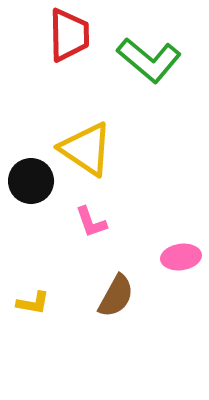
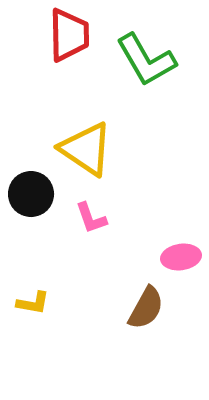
green L-shape: moved 3 px left; rotated 20 degrees clockwise
black circle: moved 13 px down
pink L-shape: moved 4 px up
brown semicircle: moved 30 px right, 12 px down
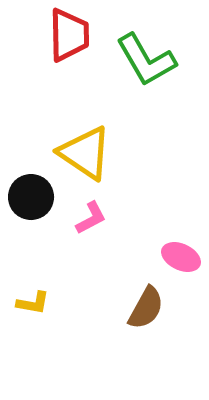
yellow triangle: moved 1 px left, 4 px down
black circle: moved 3 px down
pink L-shape: rotated 99 degrees counterclockwise
pink ellipse: rotated 33 degrees clockwise
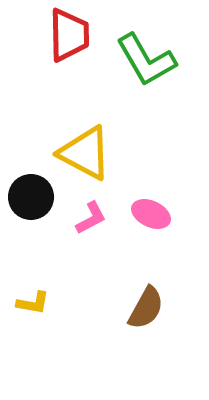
yellow triangle: rotated 6 degrees counterclockwise
pink ellipse: moved 30 px left, 43 px up
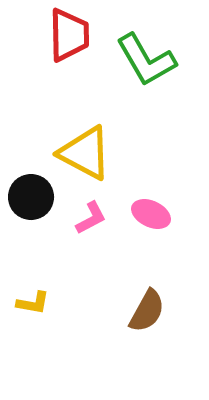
brown semicircle: moved 1 px right, 3 px down
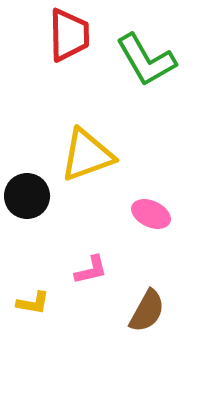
yellow triangle: moved 2 px right, 2 px down; rotated 48 degrees counterclockwise
black circle: moved 4 px left, 1 px up
pink L-shape: moved 52 px down; rotated 15 degrees clockwise
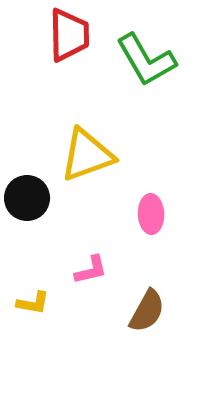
black circle: moved 2 px down
pink ellipse: rotated 63 degrees clockwise
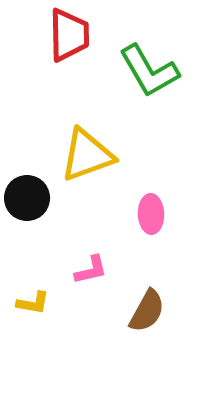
green L-shape: moved 3 px right, 11 px down
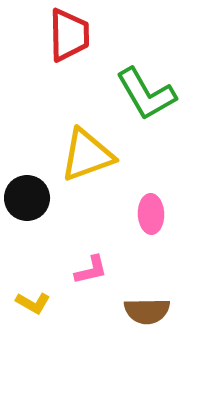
green L-shape: moved 3 px left, 23 px down
yellow L-shape: rotated 20 degrees clockwise
brown semicircle: rotated 60 degrees clockwise
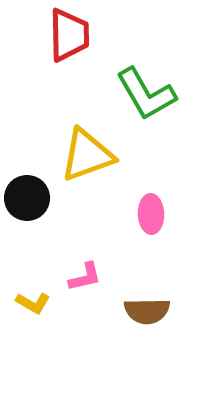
pink L-shape: moved 6 px left, 7 px down
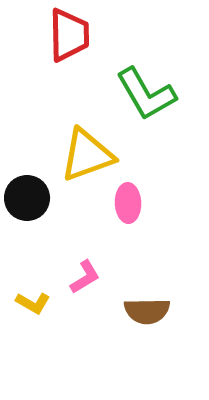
pink ellipse: moved 23 px left, 11 px up
pink L-shape: rotated 18 degrees counterclockwise
